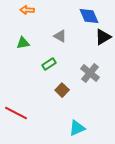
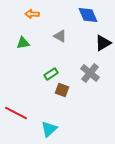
orange arrow: moved 5 px right, 4 px down
blue diamond: moved 1 px left, 1 px up
black triangle: moved 6 px down
green rectangle: moved 2 px right, 10 px down
brown square: rotated 24 degrees counterclockwise
cyan triangle: moved 28 px left, 1 px down; rotated 18 degrees counterclockwise
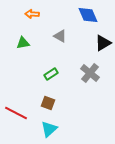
brown square: moved 14 px left, 13 px down
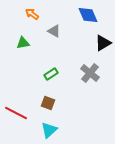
orange arrow: rotated 32 degrees clockwise
gray triangle: moved 6 px left, 5 px up
cyan triangle: moved 1 px down
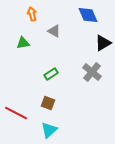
orange arrow: rotated 40 degrees clockwise
gray cross: moved 2 px right, 1 px up
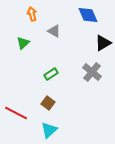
green triangle: rotated 32 degrees counterclockwise
brown square: rotated 16 degrees clockwise
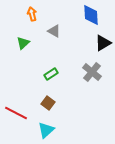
blue diamond: moved 3 px right; rotated 20 degrees clockwise
cyan triangle: moved 3 px left
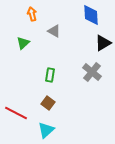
green rectangle: moved 1 px left, 1 px down; rotated 48 degrees counterclockwise
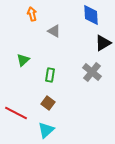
green triangle: moved 17 px down
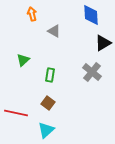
red line: rotated 15 degrees counterclockwise
